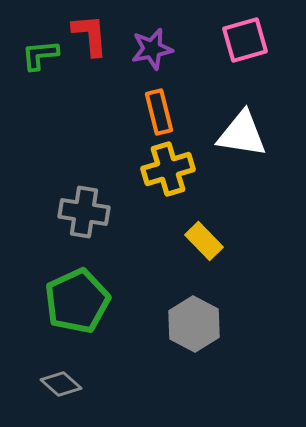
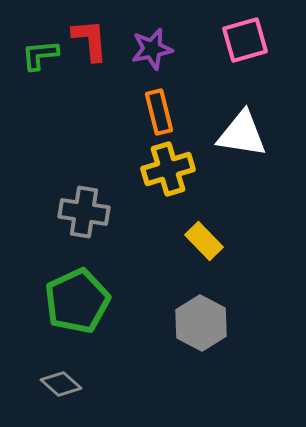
red L-shape: moved 5 px down
gray hexagon: moved 7 px right, 1 px up
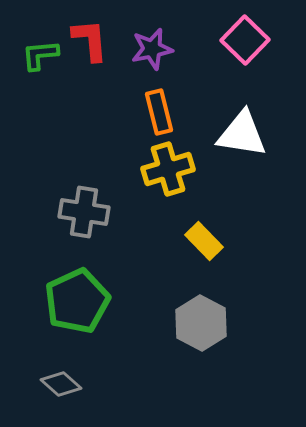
pink square: rotated 30 degrees counterclockwise
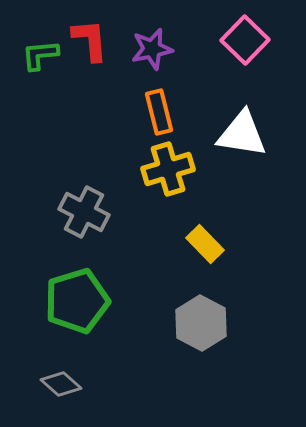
gray cross: rotated 18 degrees clockwise
yellow rectangle: moved 1 px right, 3 px down
green pentagon: rotated 8 degrees clockwise
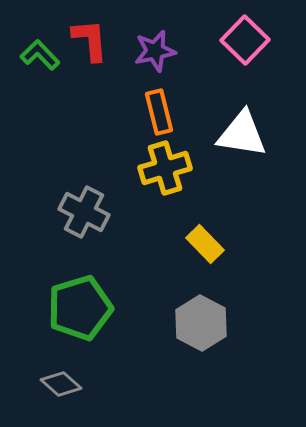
purple star: moved 3 px right, 2 px down
green L-shape: rotated 51 degrees clockwise
yellow cross: moved 3 px left, 1 px up
green pentagon: moved 3 px right, 7 px down
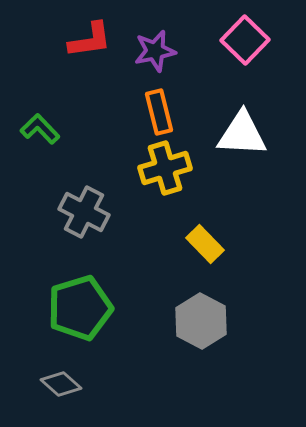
red L-shape: rotated 87 degrees clockwise
green L-shape: moved 74 px down
white triangle: rotated 6 degrees counterclockwise
gray hexagon: moved 2 px up
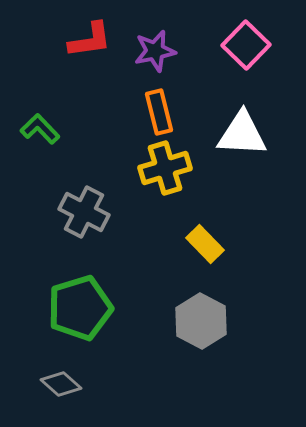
pink square: moved 1 px right, 5 px down
